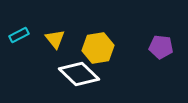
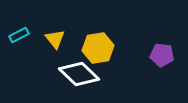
purple pentagon: moved 1 px right, 8 px down
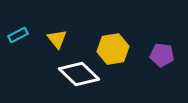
cyan rectangle: moved 1 px left
yellow triangle: moved 2 px right
yellow hexagon: moved 15 px right, 1 px down
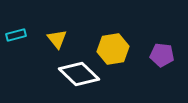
cyan rectangle: moved 2 px left; rotated 12 degrees clockwise
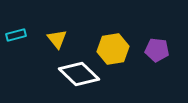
purple pentagon: moved 5 px left, 5 px up
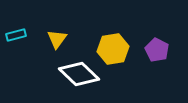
yellow triangle: rotated 15 degrees clockwise
purple pentagon: rotated 20 degrees clockwise
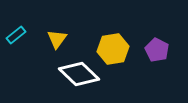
cyan rectangle: rotated 24 degrees counterclockwise
